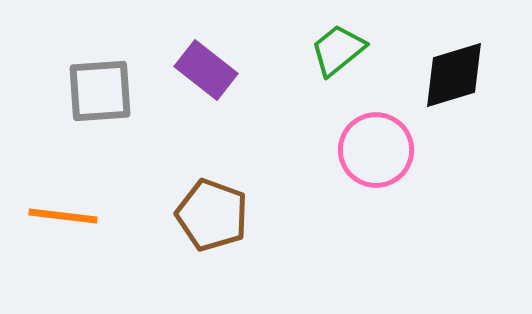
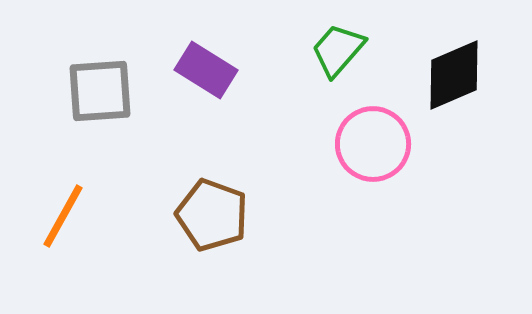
green trapezoid: rotated 10 degrees counterclockwise
purple rectangle: rotated 6 degrees counterclockwise
black diamond: rotated 6 degrees counterclockwise
pink circle: moved 3 px left, 6 px up
orange line: rotated 68 degrees counterclockwise
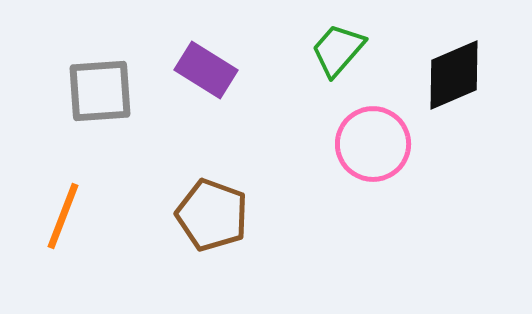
orange line: rotated 8 degrees counterclockwise
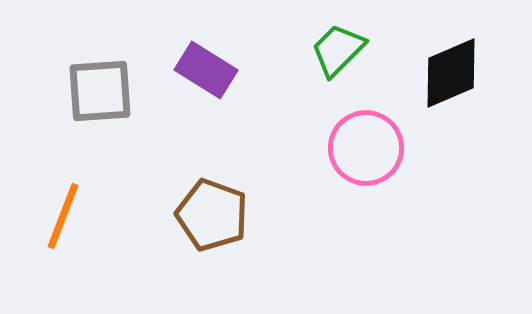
green trapezoid: rotated 4 degrees clockwise
black diamond: moved 3 px left, 2 px up
pink circle: moved 7 px left, 4 px down
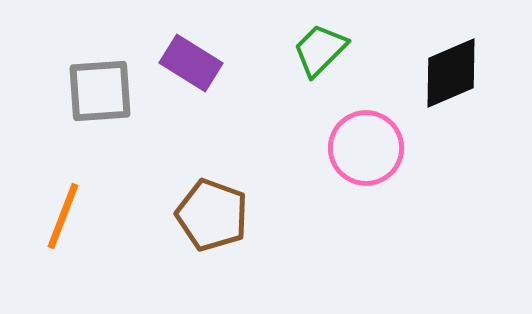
green trapezoid: moved 18 px left
purple rectangle: moved 15 px left, 7 px up
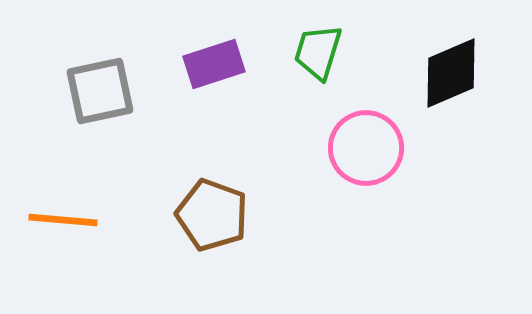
green trapezoid: moved 2 px left, 2 px down; rotated 28 degrees counterclockwise
purple rectangle: moved 23 px right, 1 px down; rotated 50 degrees counterclockwise
gray square: rotated 8 degrees counterclockwise
orange line: moved 4 px down; rotated 74 degrees clockwise
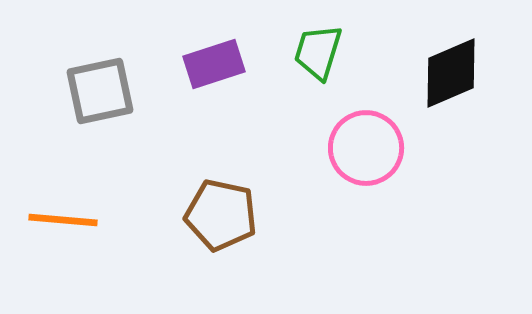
brown pentagon: moved 9 px right; rotated 8 degrees counterclockwise
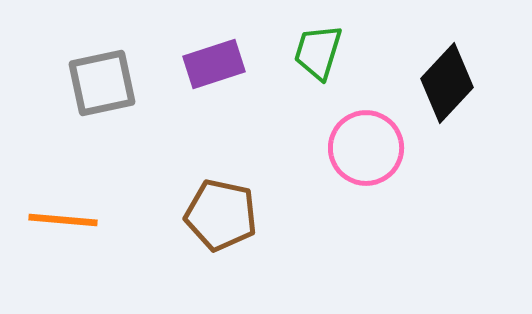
black diamond: moved 4 px left, 10 px down; rotated 24 degrees counterclockwise
gray square: moved 2 px right, 8 px up
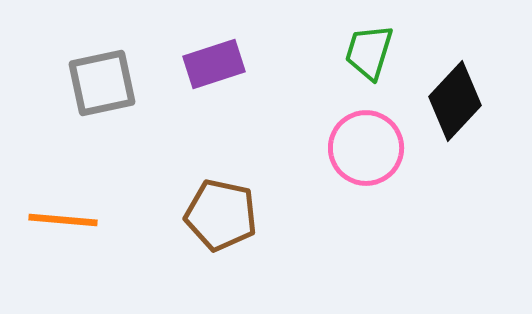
green trapezoid: moved 51 px right
black diamond: moved 8 px right, 18 px down
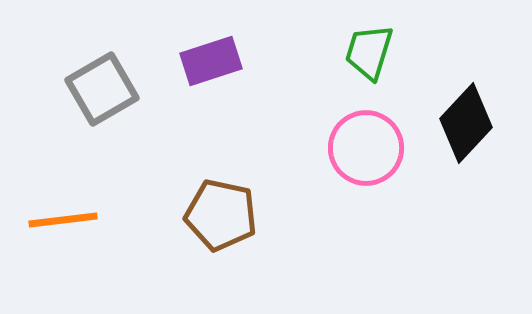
purple rectangle: moved 3 px left, 3 px up
gray square: moved 6 px down; rotated 18 degrees counterclockwise
black diamond: moved 11 px right, 22 px down
orange line: rotated 12 degrees counterclockwise
